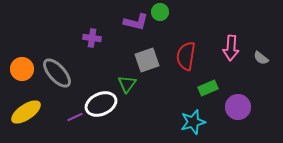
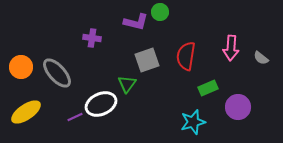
orange circle: moved 1 px left, 2 px up
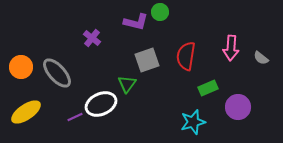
purple cross: rotated 30 degrees clockwise
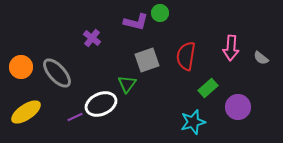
green circle: moved 1 px down
green rectangle: rotated 18 degrees counterclockwise
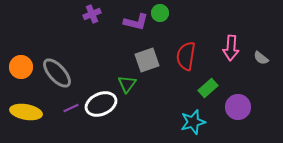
purple cross: moved 24 px up; rotated 30 degrees clockwise
yellow ellipse: rotated 44 degrees clockwise
purple line: moved 4 px left, 9 px up
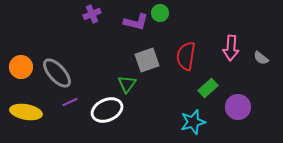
white ellipse: moved 6 px right, 6 px down
purple line: moved 1 px left, 6 px up
